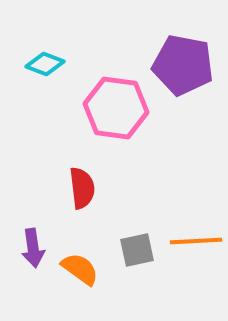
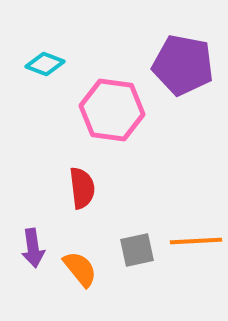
pink hexagon: moved 4 px left, 2 px down
orange semicircle: rotated 15 degrees clockwise
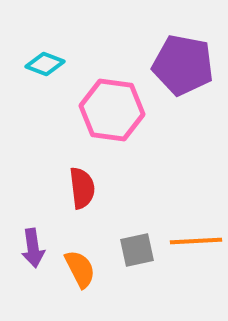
orange semicircle: rotated 12 degrees clockwise
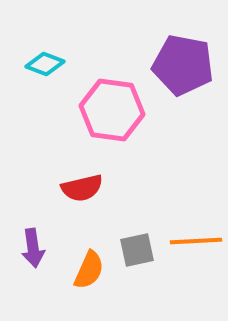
red semicircle: rotated 84 degrees clockwise
orange semicircle: moved 9 px right, 1 px down; rotated 51 degrees clockwise
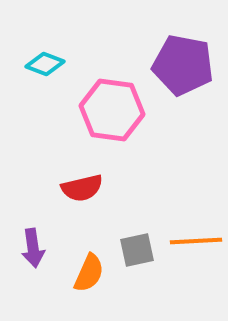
orange semicircle: moved 3 px down
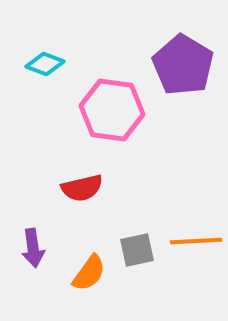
purple pentagon: rotated 20 degrees clockwise
orange semicircle: rotated 12 degrees clockwise
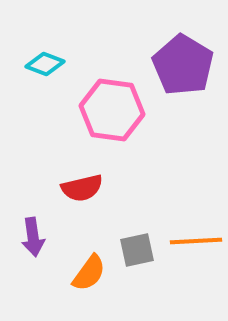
purple arrow: moved 11 px up
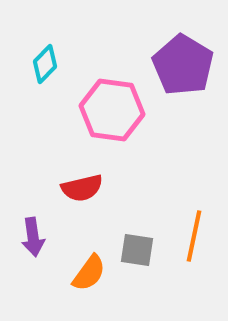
cyan diamond: rotated 66 degrees counterclockwise
orange line: moved 2 px left, 5 px up; rotated 75 degrees counterclockwise
gray square: rotated 21 degrees clockwise
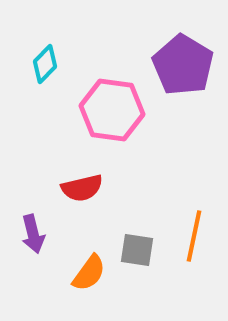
purple arrow: moved 3 px up; rotated 6 degrees counterclockwise
